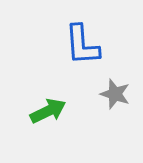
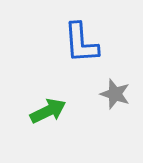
blue L-shape: moved 1 px left, 2 px up
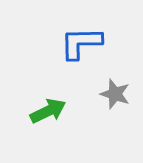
blue L-shape: rotated 93 degrees clockwise
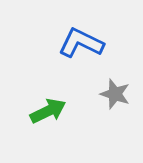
blue L-shape: rotated 27 degrees clockwise
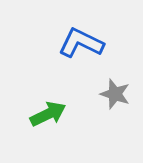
green arrow: moved 3 px down
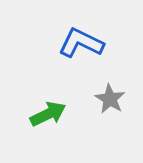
gray star: moved 5 px left, 5 px down; rotated 12 degrees clockwise
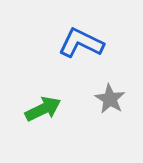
green arrow: moved 5 px left, 5 px up
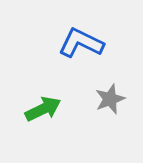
gray star: rotated 20 degrees clockwise
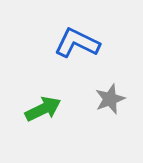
blue L-shape: moved 4 px left
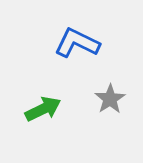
gray star: rotated 12 degrees counterclockwise
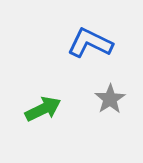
blue L-shape: moved 13 px right
